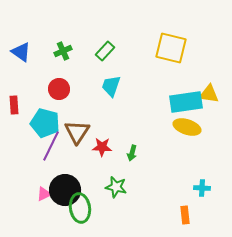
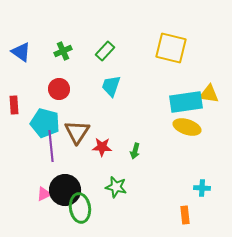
purple line: rotated 32 degrees counterclockwise
green arrow: moved 3 px right, 2 px up
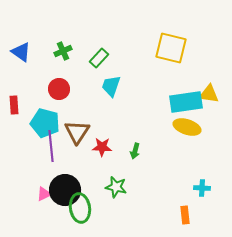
green rectangle: moved 6 px left, 7 px down
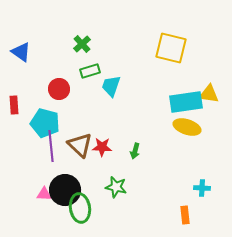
green cross: moved 19 px right, 7 px up; rotated 18 degrees counterclockwise
green rectangle: moved 9 px left, 13 px down; rotated 30 degrees clockwise
brown triangle: moved 3 px right, 13 px down; rotated 20 degrees counterclockwise
pink triangle: rotated 28 degrees clockwise
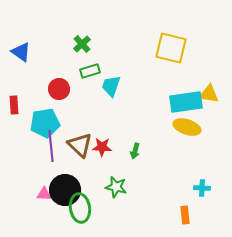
cyan pentagon: rotated 24 degrees counterclockwise
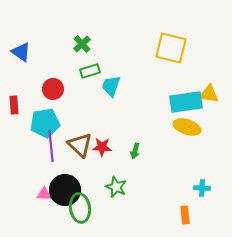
red circle: moved 6 px left
green star: rotated 10 degrees clockwise
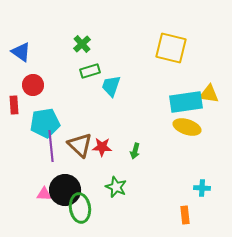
red circle: moved 20 px left, 4 px up
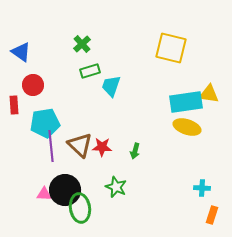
orange rectangle: moved 27 px right; rotated 24 degrees clockwise
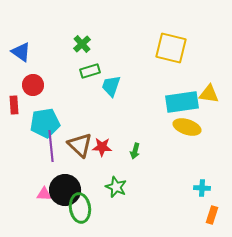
cyan rectangle: moved 4 px left
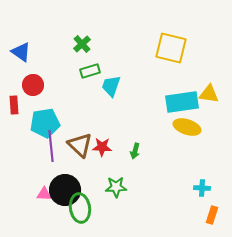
green star: rotated 25 degrees counterclockwise
